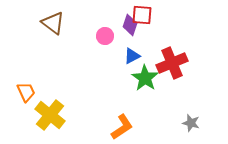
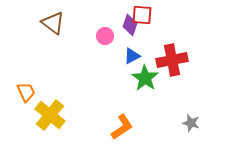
red cross: moved 3 px up; rotated 12 degrees clockwise
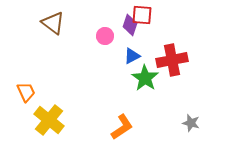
yellow cross: moved 1 px left, 5 px down
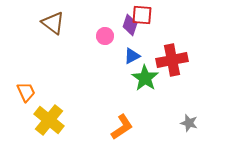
gray star: moved 2 px left
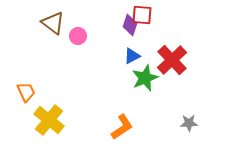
pink circle: moved 27 px left
red cross: rotated 32 degrees counterclockwise
green star: rotated 16 degrees clockwise
gray star: rotated 18 degrees counterclockwise
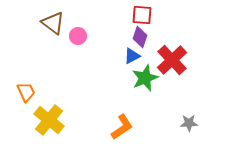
purple diamond: moved 10 px right, 12 px down
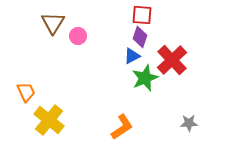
brown triangle: rotated 25 degrees clockwise
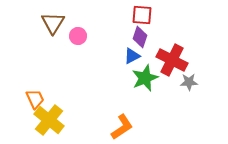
red cross: rotated 20 degrees counterclockwise
orange trapezoid: moved 9 px right, 7 px down
gray star: moved 41 px up
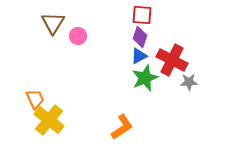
blue triangle: moved 7 px right
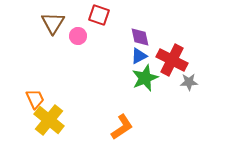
red square: moved 43 px left; rotated 15 degrees clockwise
purple diamond: rotated 30 degrees counterclockwise
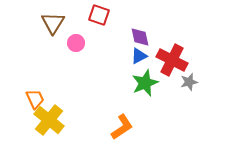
pink circle: moved 2 px left, 7 px down
green star: moved 5 px down
gray star: rotated 12 degrees counterclockwise
